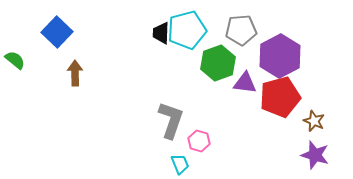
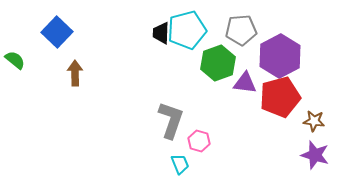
brown star: rotated 15 degrees counterclockwise
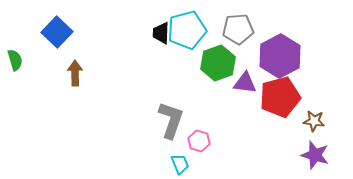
gray pentagon: moved 3 px left, 1 px up
green semicircle: rotated 35 degrees clockwise
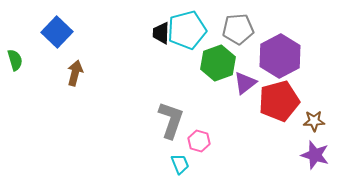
brown arrow: rotated 15 degrees clockwise
purple triangle: rotated 45 degrees counterclockwise
red pentagon: moved 1 px left, 4 px down
brown star: rotated 10 degrees counterclockwise
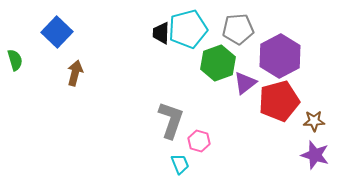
cyan pentagon: moved 1 px right, 1 px up
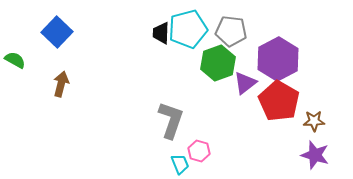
gray pentagon: moved 7 px left, 2 px down; rotated 12 degrees clockwise
purple hexagon: moved 2 px left, 3 px down
green semicircle: rotated 45 degrees counterclockwise
brown arrow: moved 14 px left, 11 px down
red pentagon: rotated 27 degrees counterclockwise
pink hexagon: moved 10 px down
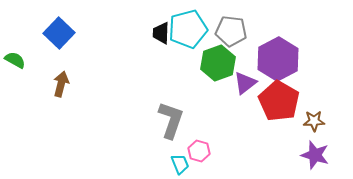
blue square: moved 2 px right, 1 px down
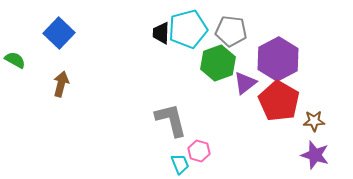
gray L-shape: rotated 33 degrees counterclockwise
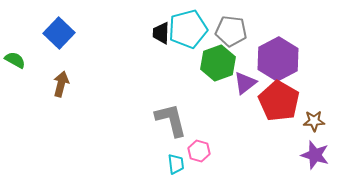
cyan trapezoid: moved 4 px left; rotated 15 degrees clockwise
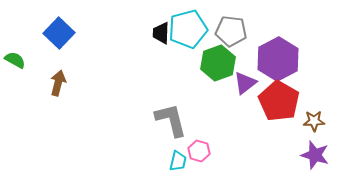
brown arrow: moved 3 px left, 1 px up
cyan trapezoid: moved 2 px right, 3 px up; rotated 20 degrees clockwise
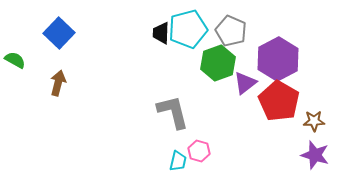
gray pentagon: rotated 16 degrees clockwise
gray L-shape: moved 2 px right, 8 px up
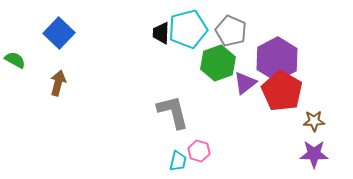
purple hexagon: moved 1 px left
red pentagon: moved 3 px right, 10 px up
purple star: moved 1 px left, 1 px up; rotated 16 degrees counterclockwise
